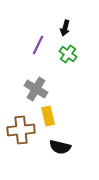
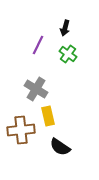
black semicircle: rotated 20 degrees clockwise
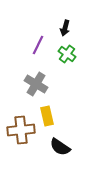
green cross: moved 1 px left
gray cross: moved 5 px up
yellow rectangle: moved 1 px left
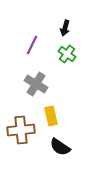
purple line: moved 6 px left
yellow rectangle: moved 4 px right
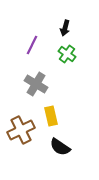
brown cross: rotated 20 degrees counterclockwise
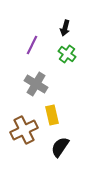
yellow rectangle: moved 1 px right, 1 px up
brown cross: moved 3 px right
black semicircle: rotated 90 degrees clockwise
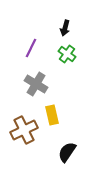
purple line: moved 1 px left, 3 px down
black semicircle: moved 7 px right, 5 px down
